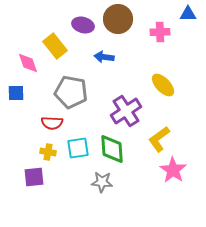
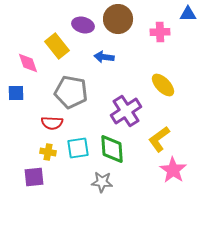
yellow rectangle: moved 2 px right
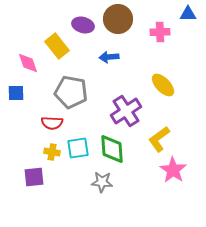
blue arrow: moved 5 px right; rotated 12 degrees counterclockwise
yellow cross: moved 4 px right
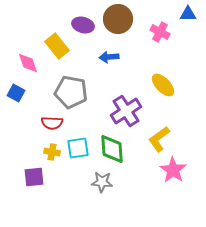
pink cross: rotated 30 degrees clockwise
blue square: rotated 30 degrees clockwise
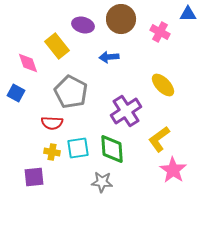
brown circle: moved 3 px right
gray pentagon: rotated 16 degrees clockwise
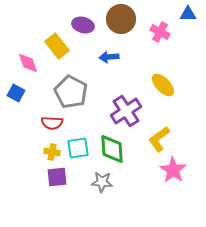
purple square: moved 23 px right
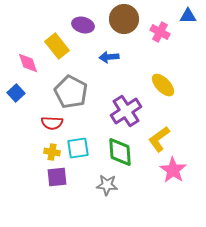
blue triangle: moved 2 px down
brown circle: moved 3 px right
blue square: rotated 18 degrees clockwise
green diamond: moved 8 px right, 3 px down
gray star: moved 5 px right, 3 px down
